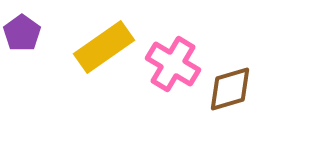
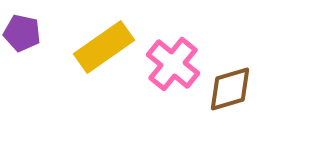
purple pentagon: rotated 24 degrees counterclockwise
pink cross: rotated 8 degrees clockwise
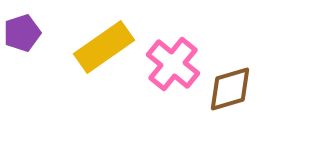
purple pentagon: rotated 30 degrees counterclockwise
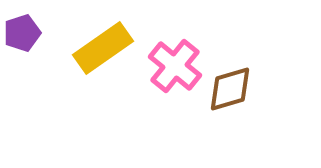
yellow rectangle: moved 1 px left, 1 px down
pink cross: moved 2 px right, 2 px down
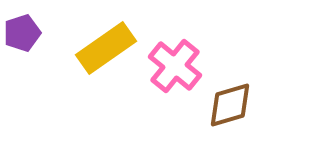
yellow rectangle: moved 3 px right
brown diamond: moved 16 px down
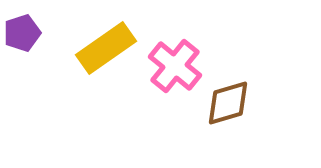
brown diamond: moved 2 px left, 2 px up
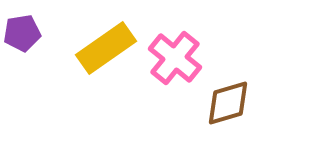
purple pentagon: rotated 9 degrees clockwise
pink cross: moved 8 px up
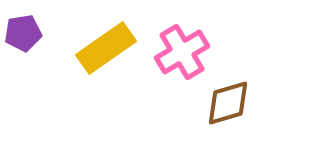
purple pentagon: moved 1 px right
pink cross: moved 7 px right, 6 px up; rotated 20 degrees clockwise
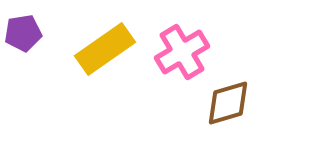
yellow rectangle: moved 1 px left, 1 px down
